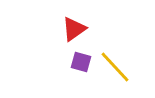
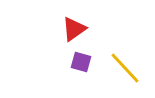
yellow line: moved 10 px right, 1 px down
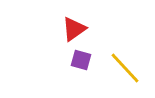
purple square: moved 2 px up
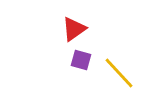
yellow line: moved 6 px left, 5 px down
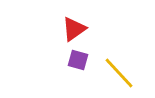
purple square: moved 3 px left
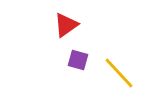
red triangle: moved 8 px left, 4 px up
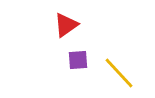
purple square: rotated 20 degrees counterclockwise
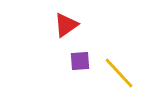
purple square: moved 2 px right, 1 px down
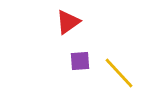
red triangle: moved 2 px right, 3 px up
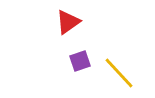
purple square: rotated 15 degrees counterclockwise
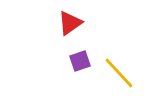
red triangle: moved 2 px right, 1 px down
